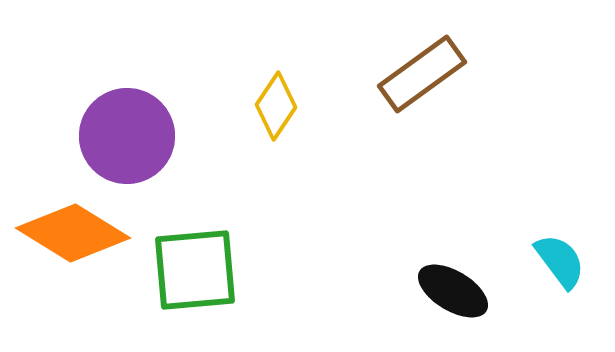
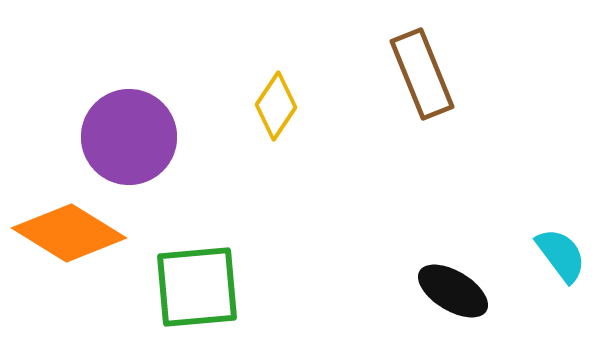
brown rectangle: rotated 76 degrees counterclockwise
purple circle: moved 2 px right, 1 px down
orange diamond: moved 4 px left
cyan semicircle: moved 1 px right, 6 px up
green square: moved 2 px right, 17 px down
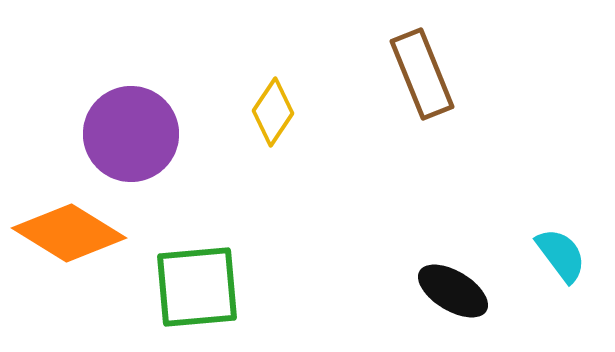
yellow diamond: moved 3 px left, 6 px down
purple circle: moved 2 px right, 3 px up
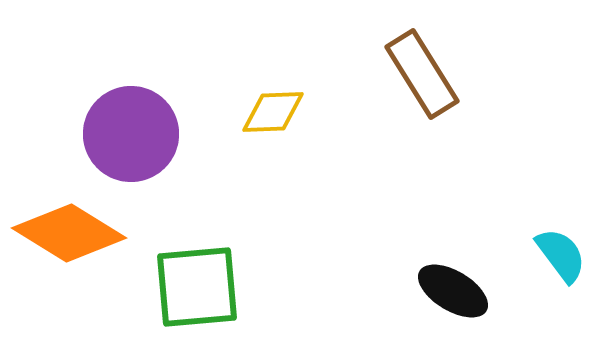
brown rectangle: rotated 10 degrees counterclockwise
yellow diamond: rotated 54 degrees clockwise
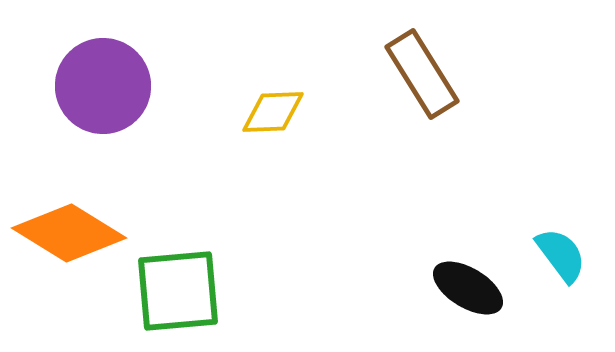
purple circle: moved 28 px left, 48 px up
green square: moved 19 px left, 4 px down
black ellipse: moved 15 px right, 3 px up
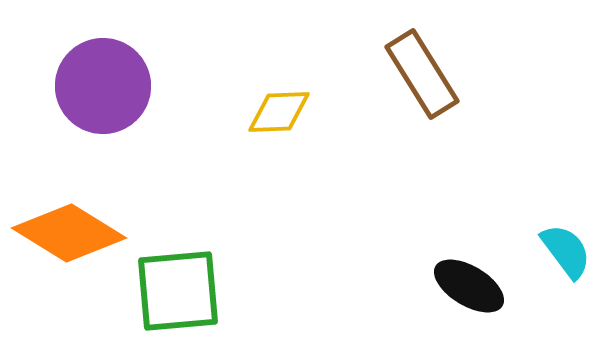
yellow diamond: moved 6 px right
cyan semicircle: moved 5 px right, 4 px up
black ellipse: moved 1 px right, 2 px up
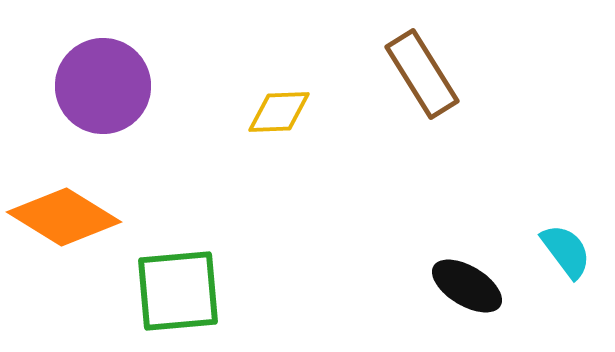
orange diamond: moved 5 px left, 16 px up
black ellipse: moved 2 px left
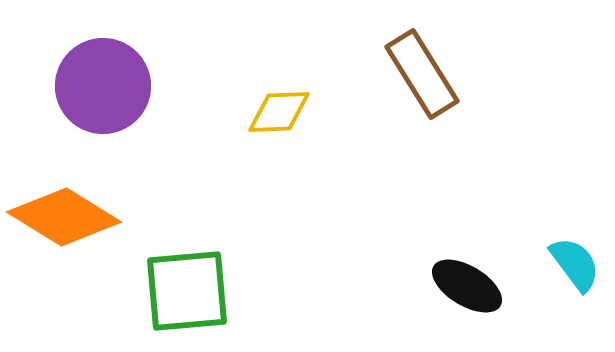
cyan semicircle: moved 9 px right, 13 px down
green square: moved 9 px right
